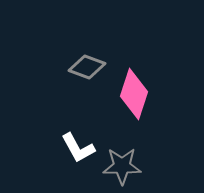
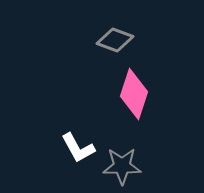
gray diamond: moved 28 px right, 27 px up
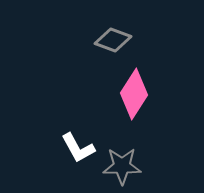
gray diamond: moved 2 px left
pink diamond: rotated 15 degrees clockwise
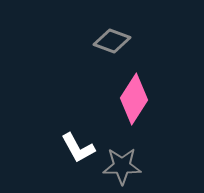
gray diamond: moved 1 px left, 1 px down
pink diamond: moved 5 px down
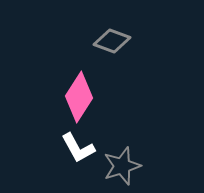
pink diamond: moved 55 px left, 2 px up
gray star: rotated 18 degrees counterclockwise
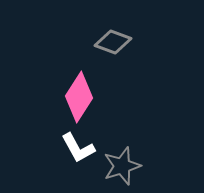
gray diamond: moved 1 px right, 1 px down
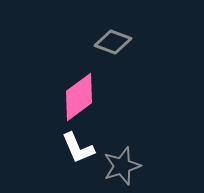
pink diamond: rotated 21 degrees clockwise
white L-shape: rotated 6 degrees clockwise
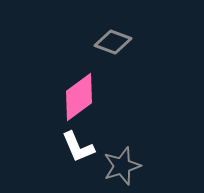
white L-shape: moved 1 px up
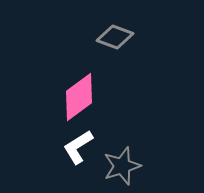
gray diamond: moved 2 px right, 5 px up
white L-shape: rotated 81 degrees clockwise
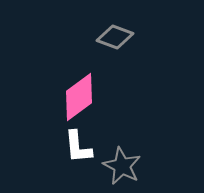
white L-shape: rotated 63 degrees counterclockwise
gray star: rotated 27 degrees counterclockwise
